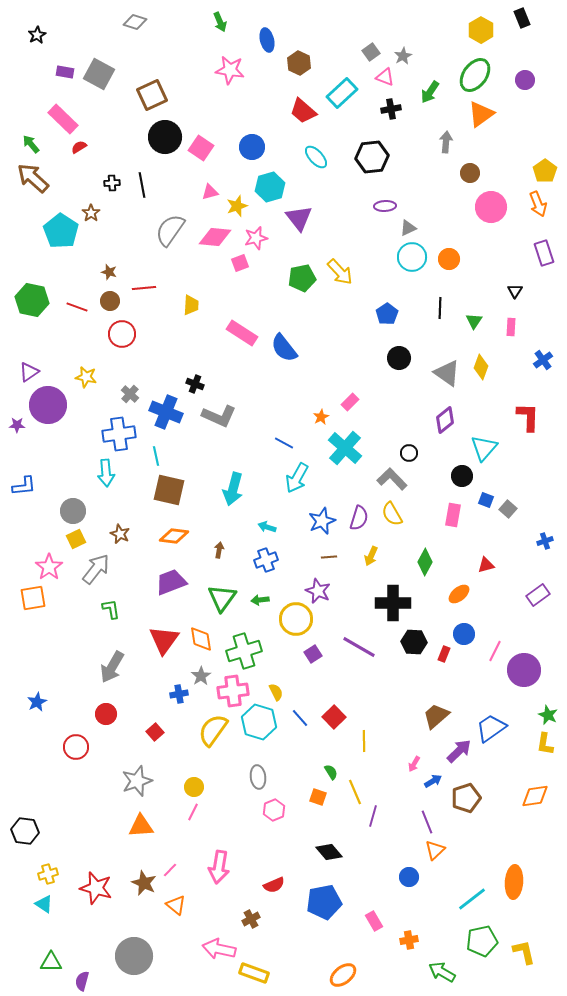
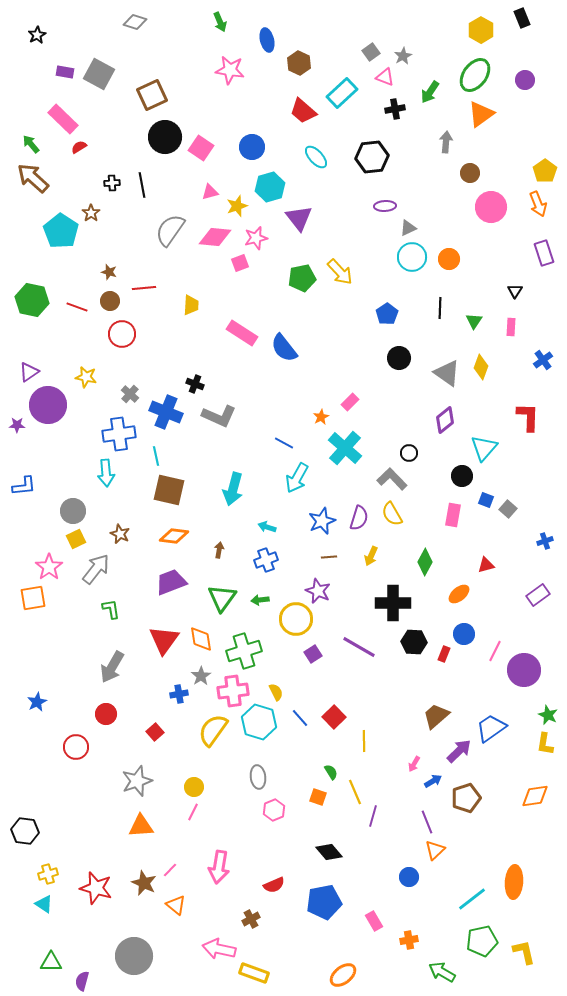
black cross at (391, 109): moved 4 px right
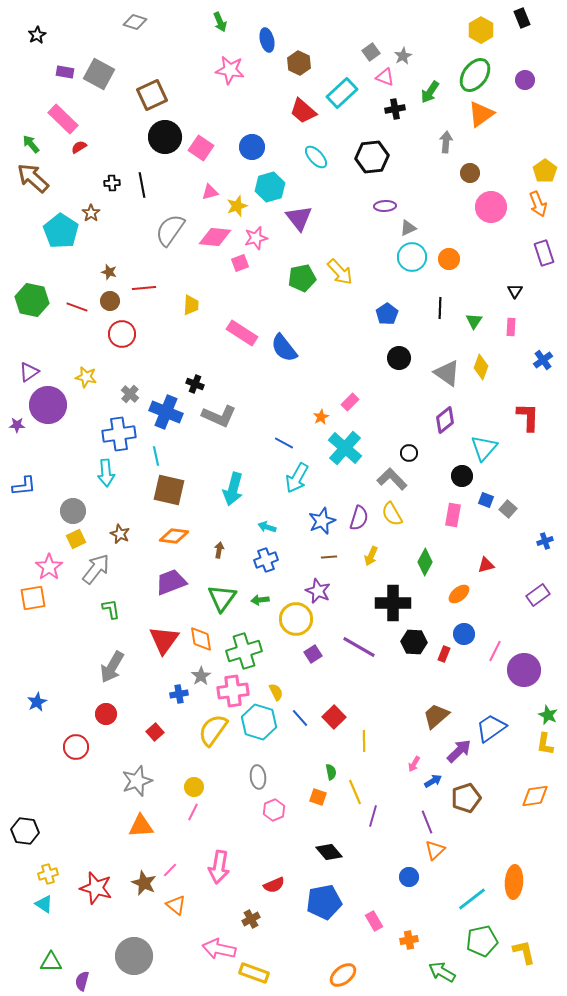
green semicircle at (331, 772): rotated 21 degrees clockwise
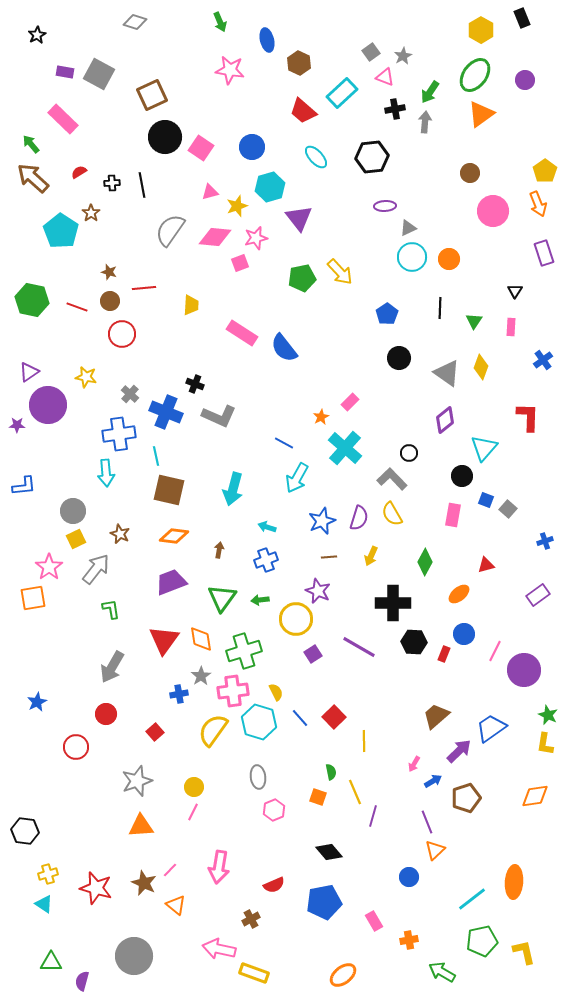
gray arrow at (446, 142): moved 21 px left, 20 px up
red semicircle at (79, 147): moved 25 px down
pink circle at (491, 207): moved 2 px right, 4 px down
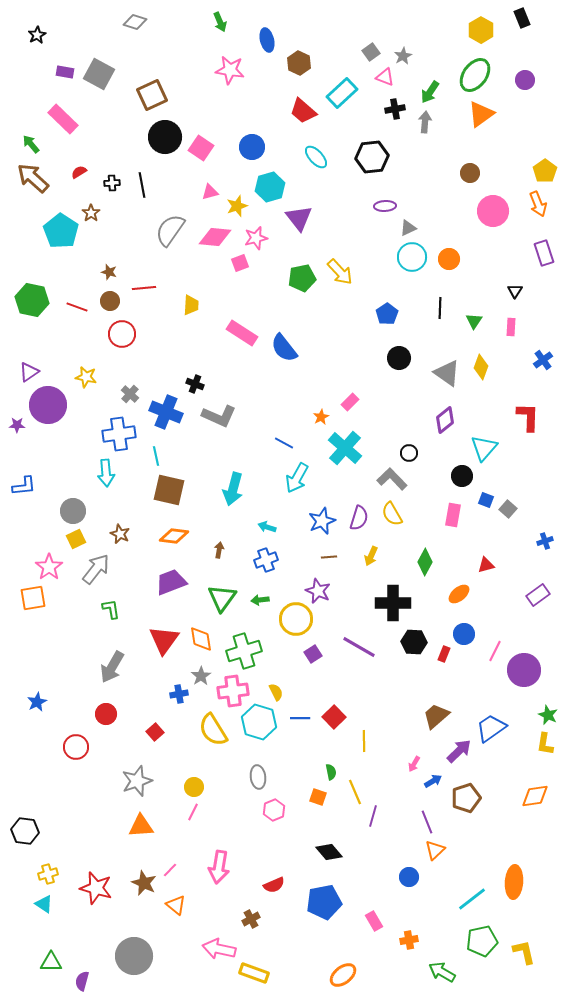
blue line at (300, 718): rotated 48 degrees counterclockwise
yellow semicircle at (213, 730): rotated 68 degrees counterclockwise
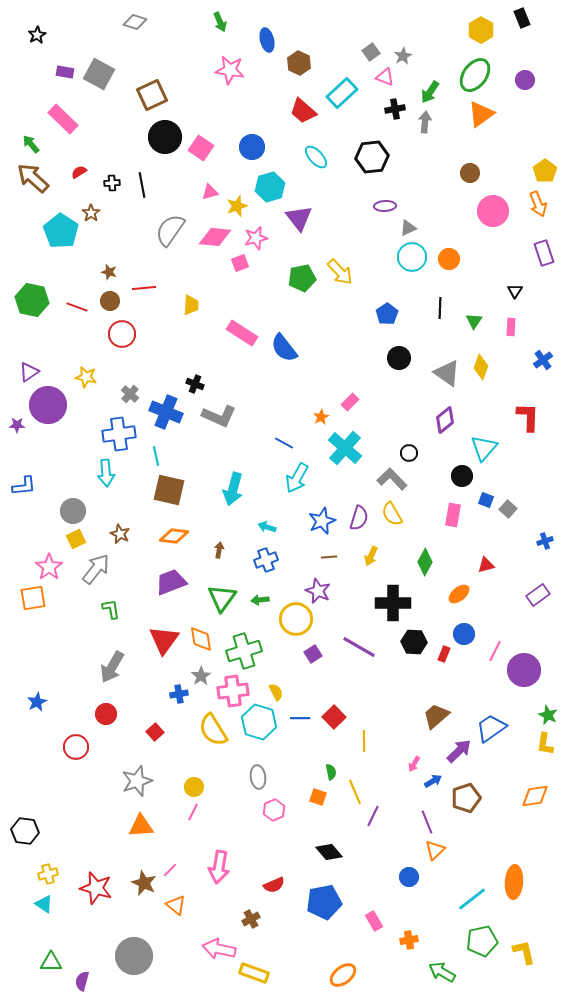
purple line at (373, 816): rotated 10 degrees clockwise
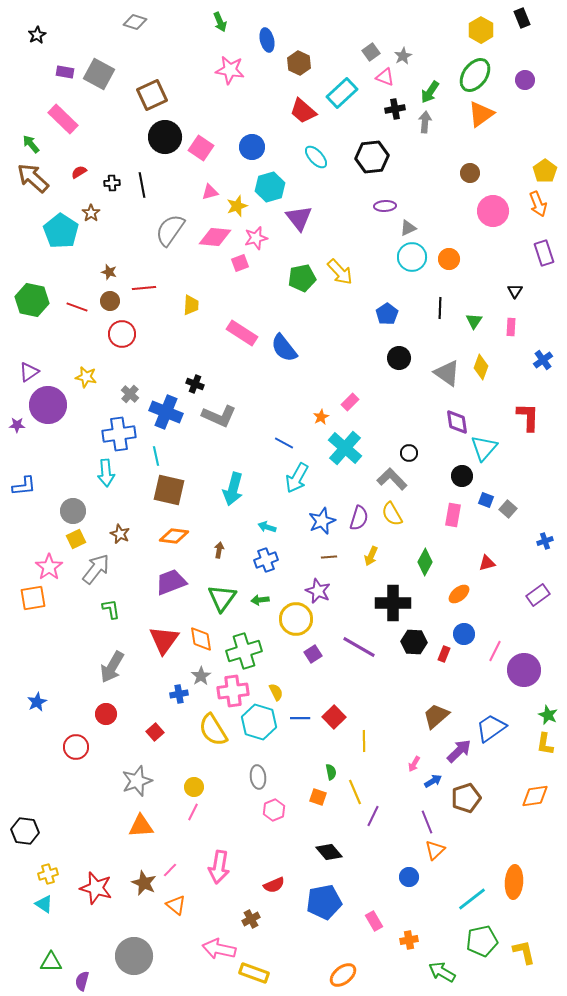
purple diamond at (445, 420): moved 12 px right, 2 px down; rotated 60 degrees counterclockwise
red triangle at (486, 565): moved 1 px right, 2 px up
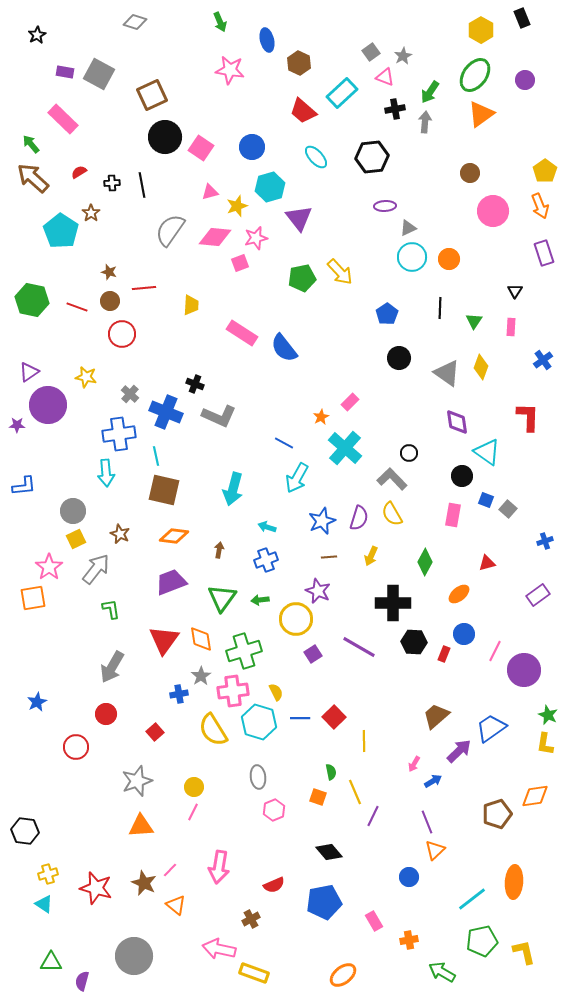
orange arrow at (538, 204): moved 2 px right, 2 px down
cyan triangle at (484, 448): moved 3 px right, 4 px down; rotated 36 degrees counterclockwise
brown square at (169, 490): moved 5 px left
brown pentagon at (466, 798): moved 31 px right, 16 px down
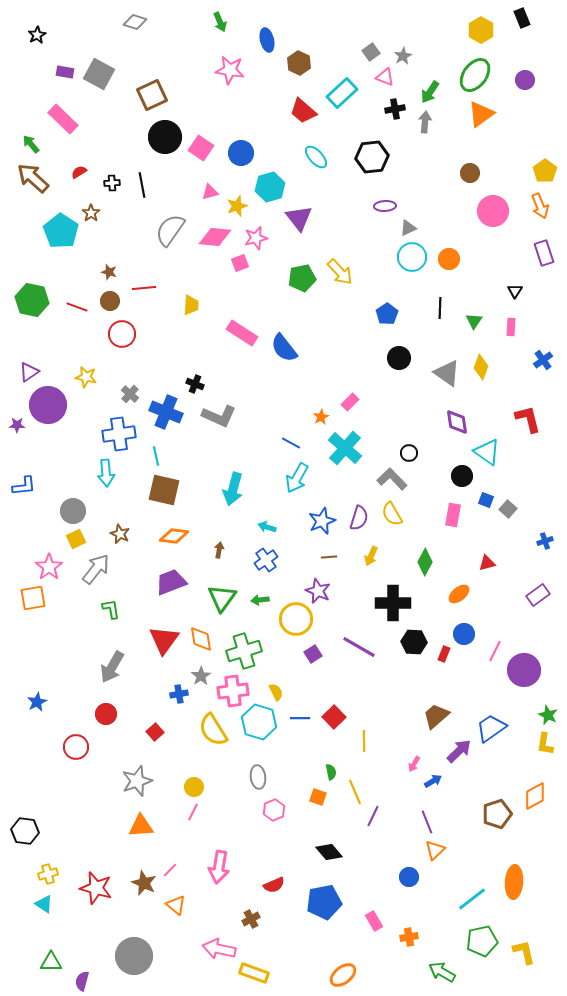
blue circle at (252, 147): moved 11 px left, 6 px down
red L-shape at (528, 417): moved 2 px down; rotated 16 degrees counterclockwise
blue line at (284, 443): moved 7 px right
blue cross at (266, 560): rotated 15 degrees counterclockwise
orange diamond at (535, 796): rotated 20 degrees counterclockwise
orange cross at (409, 940): moved 3 px up
